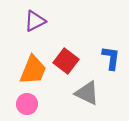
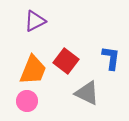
pink circle: moved 3 px up
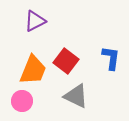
gray triangle: moved 11 px left, 3 px down
pink circle: moved 5 px left
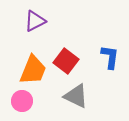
blue L-shape: moved 1 px left, 1 px up
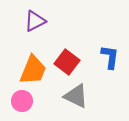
red square: moved 1 px right, 1 px down
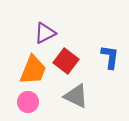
purple triangle: moved 10 px right, 12 px down
red square: moved 1 px left, 1 px up
pink circle: moved 6 px right, 1 px down
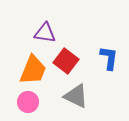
purple triangle: rotated 35 degrees clockwise
blue L-shape: moved 1 px left, 1 px down
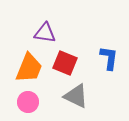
red square: moved 1 px left, 2 px down; rotated 15 degrees counterclockwise
orange trapezoid: moved 4 px left, 2 px up
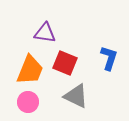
blue L-shape: rotated 10 degrees clockwise
orange trapezoid: moved 1 px right, 2 px down
